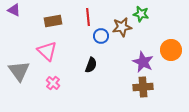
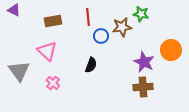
purple star: moved 1 px right
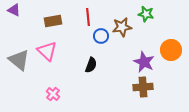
green star: moved 5 px right
gray triangle: moved 11 px up; rotated 15 degrees counterclockwise
pink cross: moved 11 px down
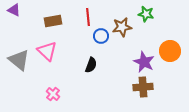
orange circle: moved 1 px left, 1 px down
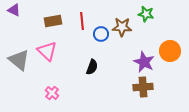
red line: moved 6 px left, 4 px down
brown star: rotated 12 degrees clockwise
blue circle: moved 2 px up
black semicircle: moved 1 px right, 2 px down
pink cross: moved 1 px left, 1 px up
